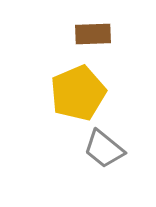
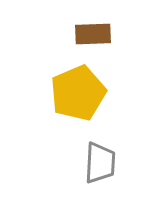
gray trapezoid: moved 4 px left, 14 px down; rotated 126 degrees counterclockwise
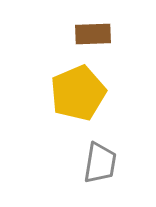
gray trapezoid: rotated 6 degrees clockwise
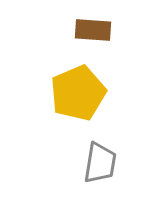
brown rectangle: moved 4 px up; rotated 6 degrees clockwise
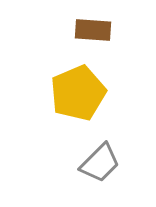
gray trapezoid: rotated 36 degrees clockwise
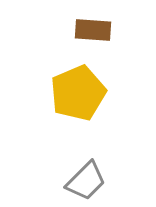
gray trapezoid: moved 14 px left, 18 px down
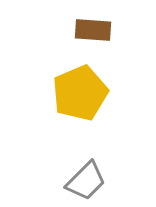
yellow pentagon: moved 2 px right
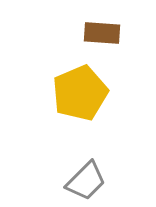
brown rectangle: moved 9 px right, 3 px down
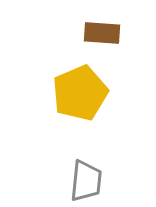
gray trapezoid: rotated 39 degrees counterclockwise
